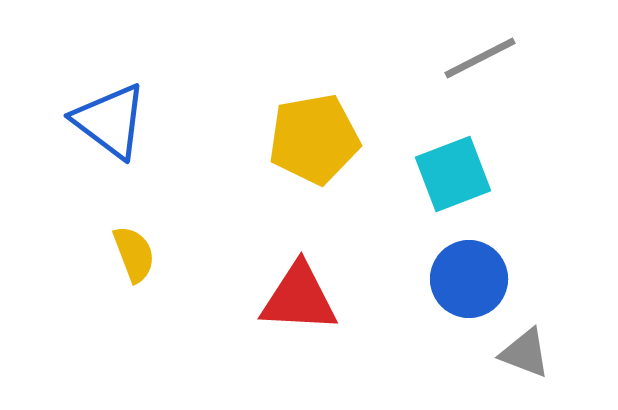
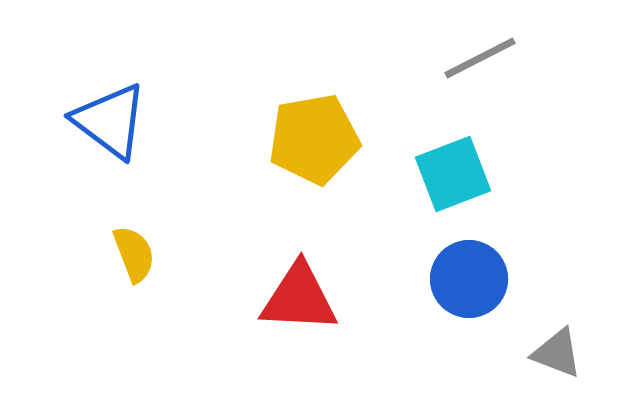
gray triangle: moved 32 px right
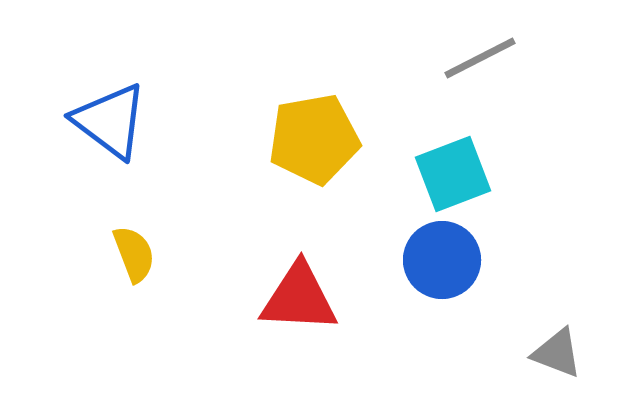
blue circle: moved 27 px left, 19 px up
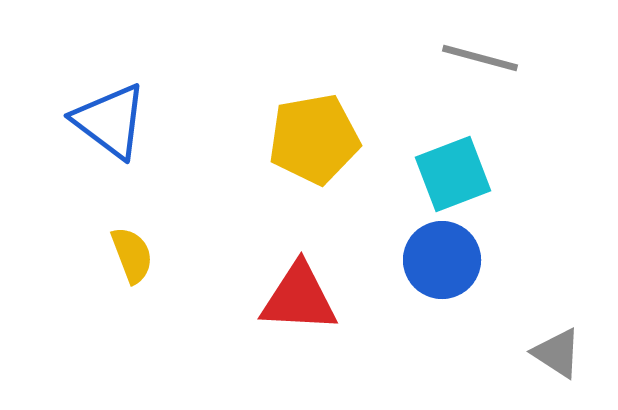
gray line: rotated 42 degrees clockwise
yellow semicircle: moved 2 px left, 1 px down
gray triangle: rotated 12 degrees clockwise
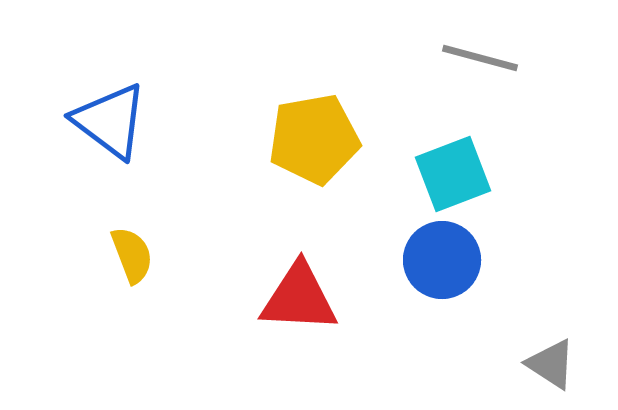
gray triangle: moved 6 px left, 11 px down
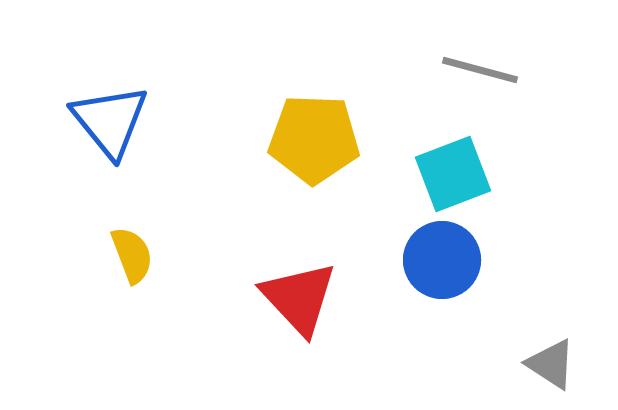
gray line: moved 12 px down
blue triangle: rotated 14 degrees clockwise
yellow pentagon: rotated 12 degrees clockwise
red triangle: rotated 44 degrees clockwise
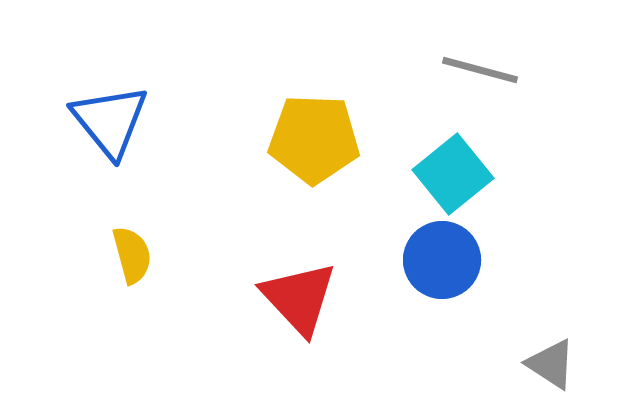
cyan square: rotated 18 degrees counterclockwise
yellow semicircle: rotated 6 degrees clockwise
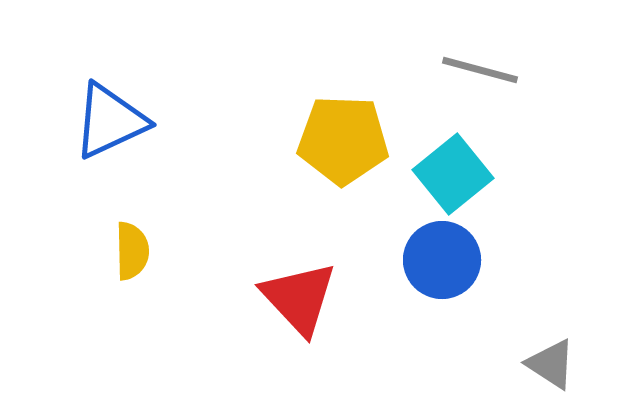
blue triangle: rotated 44 degrees clockwise
yellow pentagon: moved 29 px right, 1 px down
yellow semicircle: moved 4 px up; rotated 14 degrees clockwise
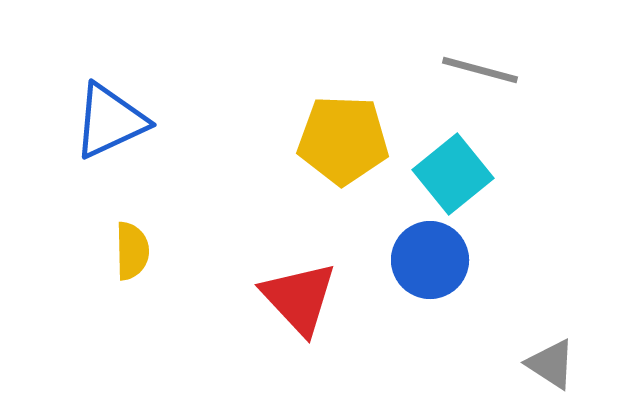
blue circle: moved 12 px left
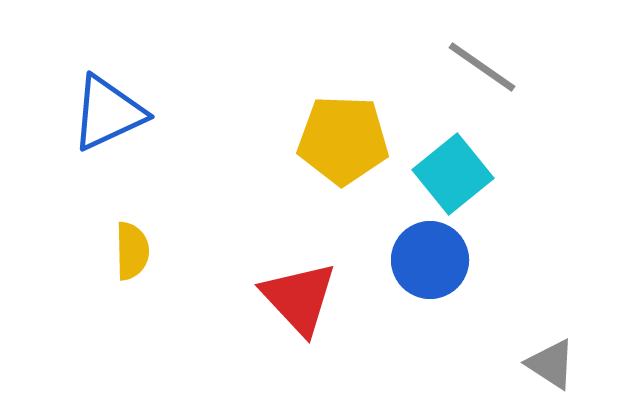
gray line: moved 2 px right, 3 px up; rotated 20 degrees clockwise
blue triangle: moved 2 px left, 8 px up
